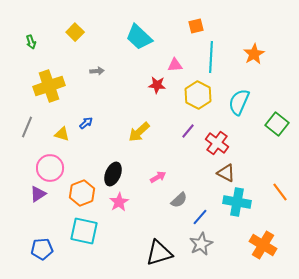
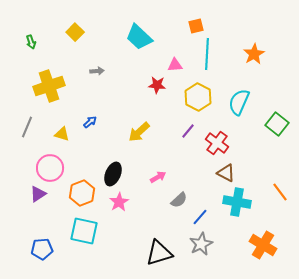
cyan line: moved 4 px left, 3 px up
yellow hexagon: moved 2 px down
blue arrow: moved 4 px right, 1 px up
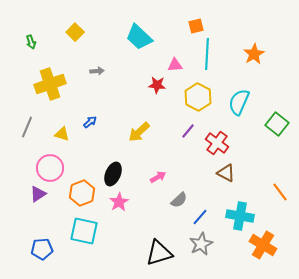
yellow cross: moved 1 px right, 2 px up
cyan cross: moved 3 px right, 14 px down
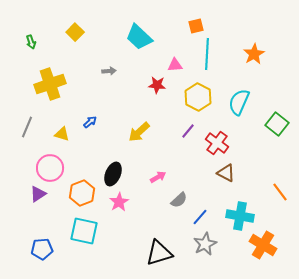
gray arrow: moved 12 px right
gray star: moved 4 px right
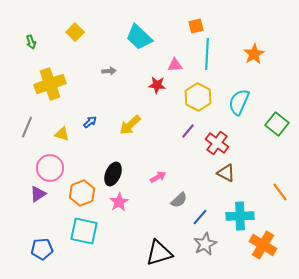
yellow arrow: moved 9 px left, 7 px up
cyan cross: rotated 12 degrees counterclockwise
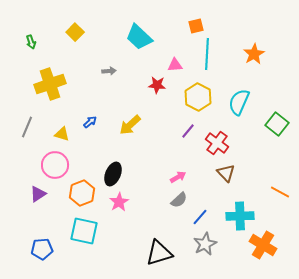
pink circle: moved 5 px right, 3 px up
brown triangle: rotated 18 degrees clockwise
pink arrow: moved 20 px right
orange line: rotated 24 degrees counterclockwise
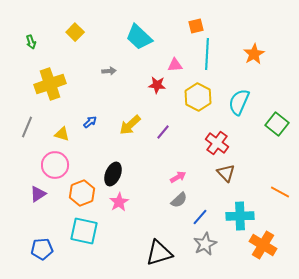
purple line: moved 25 px left, 1 px down
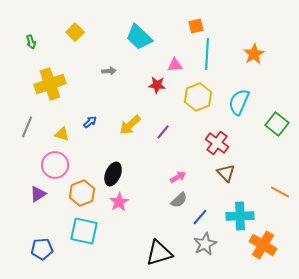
yellow hexagon: rotated 12 degrees clockwise
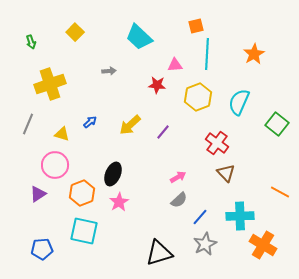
gray line: moved 1 px right, 3 px up
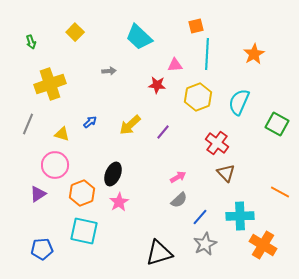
green square: rotated 10 degrees counterclockwise
